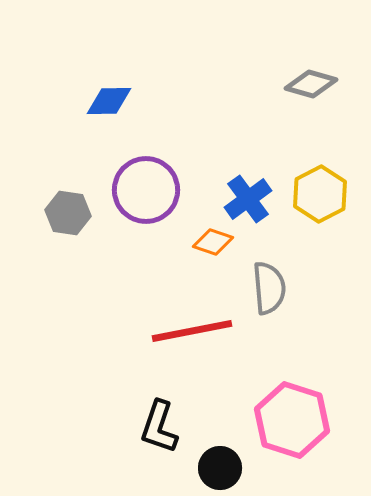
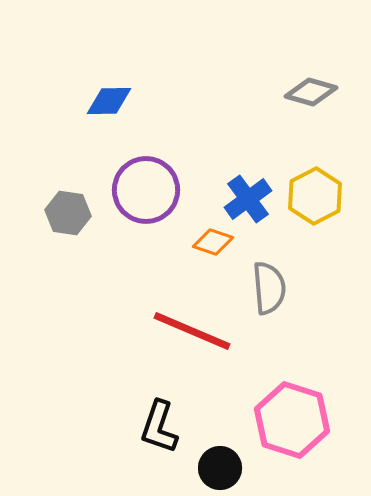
gray diamond: moved 8 px down
yellow hexagon: moved 5 px left, 2 px down
red line: rotated 34 degrees clockwise
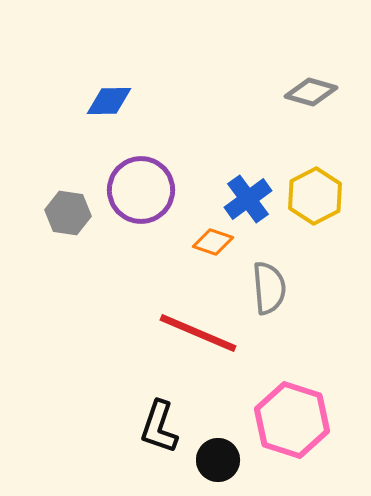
purple circle: moved 5 px left
red line: moved 6 px right, 2 px down
black circle: moved 2 px left, 8 px up
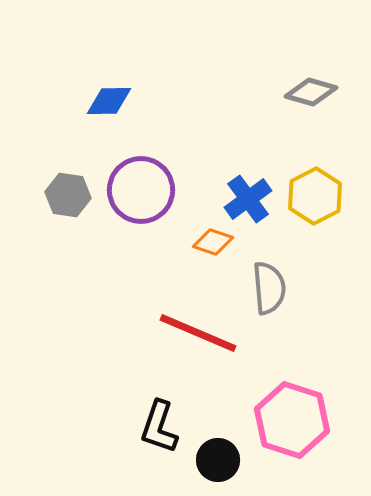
gray hexagon: moved 18 px up
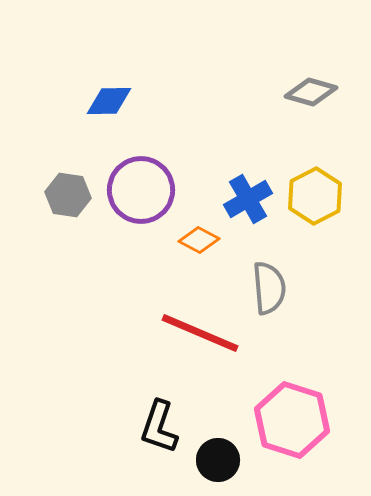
blue cross: rotated 6 degrees clockwise
orange diamond: moved 14 px left, 2 px up; rotated 9 degrees clockwise
red line: moved 2 px right
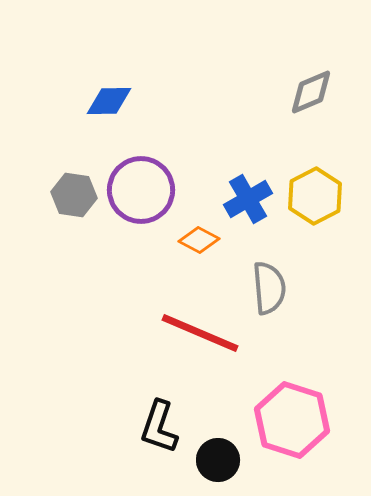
gray diamond: rotated 39 degrees counterclockwise
gray hexagon: moved 6 px right
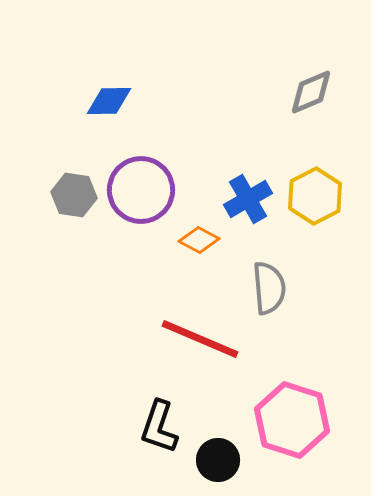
red line: moved 6 px down
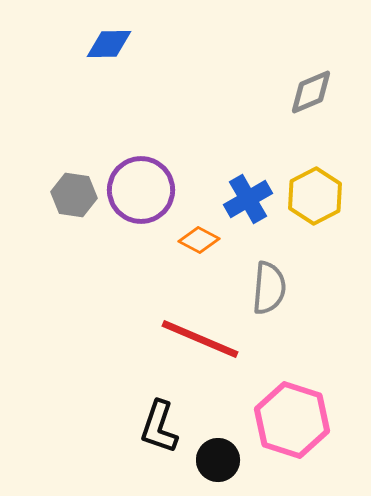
blue diamond: moved 57 px up
gray semicircle: rotated 10 degrees clockwise
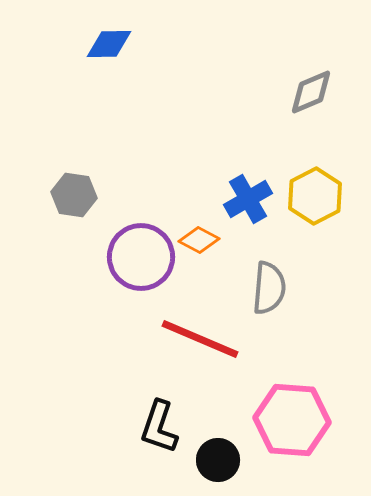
purple circle: moved 67 px down
pink hexagon: rotated 14 degrees counterclockwise
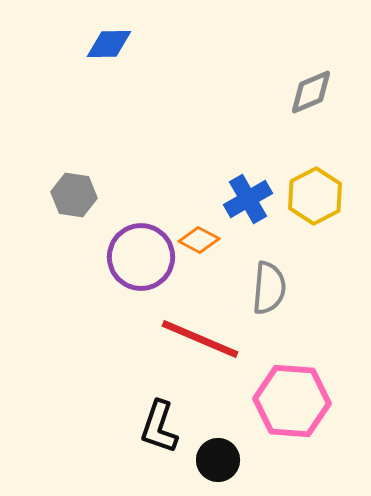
pink hexagon: moved 19 px up
